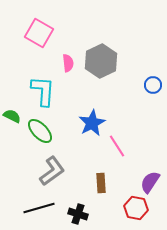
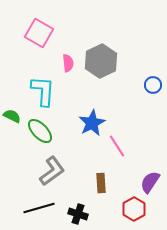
red hexagon: moved 2 px left, 1 px down; rotated 20 degrees clockwise
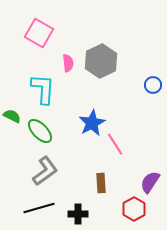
cyan L-shape: moved 2 px up
pink line: moved 2 px left, 2 px up
gray L-shape: moved 7 px left
black cross: rotated 18 degrees counterclockwise
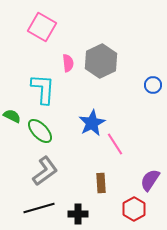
pink square: moved 3 px right, 6 px up
purple semicircle: moved 2 px up
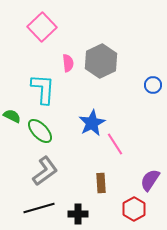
pink square: rotated 16 degrees clockwise
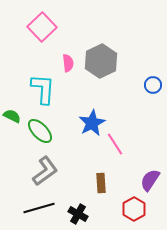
black cross: rotated 30 degrees clockwise
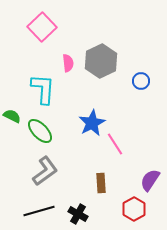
blue circle: moved 12 px left, 4 px up
black line: moved 3 px down
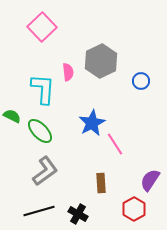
pink semicircle: moved 9 px down
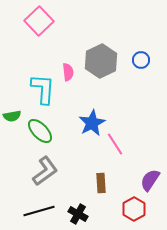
pink square: moved 3 px left, 6 px up
blue circle: moved 21 px up
green semicircle: rotated 144 degrees clockwise
